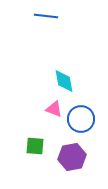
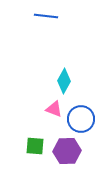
cyan diamond: rotated 40 degrees clockwise
purple hexagon: moved 5 px left, 6 px up; rotated 8 degrees clockwise
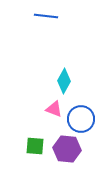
purple hexagon: moved 2 px up; rotated 8 degrees clockwise
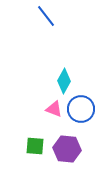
blue line: rotated 45 degrees clockwise
blue circle: moved 10 px up
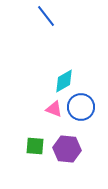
cyan diamond: rotated 30 degrees clockwise
blue circle: moved 2 px up
